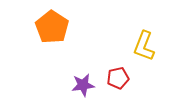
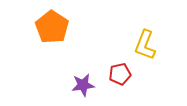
yellow L-shape: moved 1 px right, 1 px up
red pentagon: moved 2 px right, 4 px up
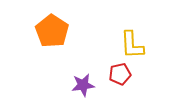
orange pentagon: moved 4 px down
yellow L-shape: moved 13 px left; rotated 24 degrees counterclockwise
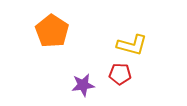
yellow L-shape: rotated 72 degrees counterclockwise
red pentagon: rotated 15 degrees clockwise
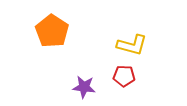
red pentagon: moved 4 px right, 2 px down
purple star: moved 1 px right, 2 px down; rotated 15 degrees clockwise
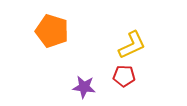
orange pentagon: rotated 16 degrees counterclockwise
yellow L-shape: rotated 40 degrees counterclockwise
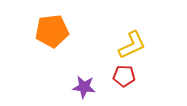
orange pentagon: rotated 24 degrees counterclockwise
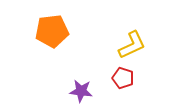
red pentagon: moved 1 px left, 2 px down; rotated 15 degrees clockwise
purple star: moved 3 px left, 4 px down
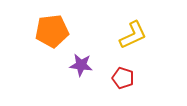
yellow L-shape: moved 1 px right, 10 px up
purple star: moved 26 px up
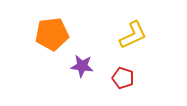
orange pentagon: moved 3 px down
purple star: moved 1 px right, 1 px down
